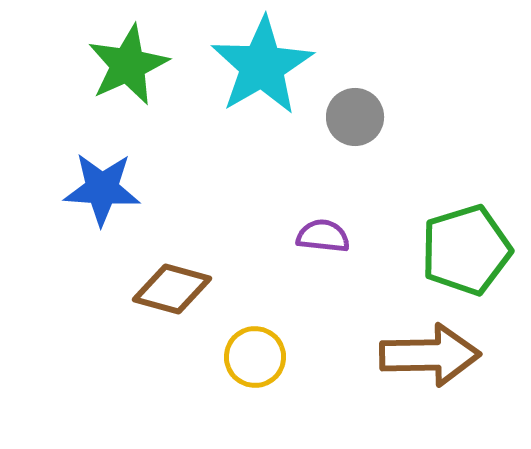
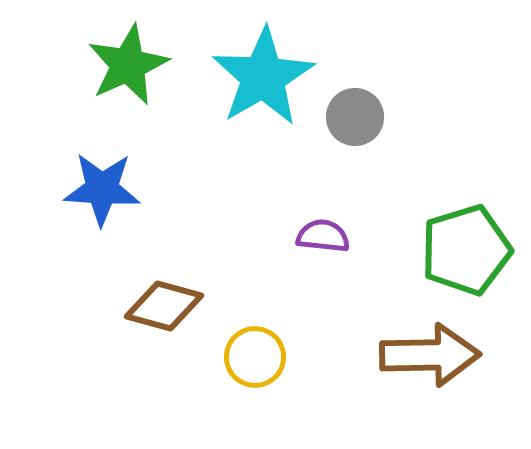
cyan star: moved 1 px right, 11 px down
brown diamond: moved 8 px left, 17 px down
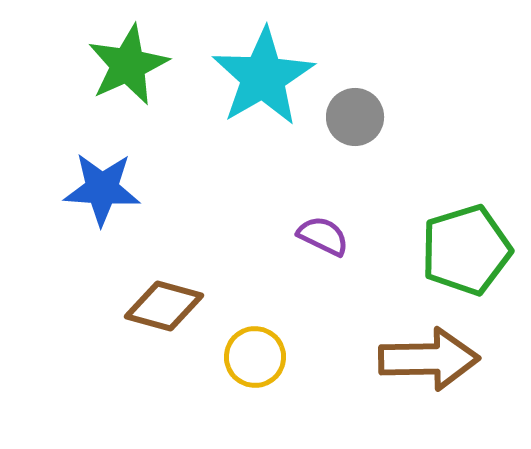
purple semicircle: rotated 20 degrees clockwise
brown arrow: moved 1 px left, 4 px down
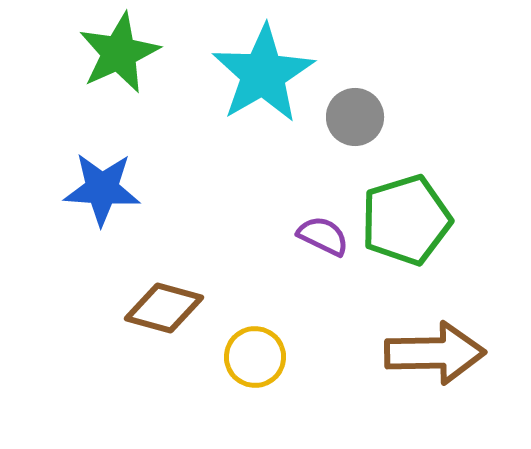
green star: moved 9 px left, 12 px up
cyan star: moved 3 px up
green pentagon: moved 60 px left, 30 px up
brown diamond: moved 2 px down
brown arrow: moved 6 px right, 6 px up
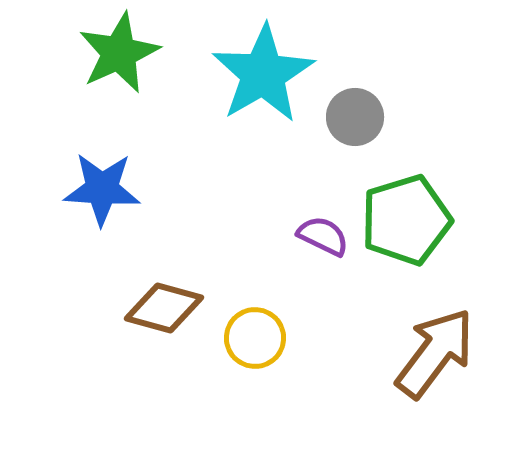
brown arrow: rotated 52 degrees counterclockwise
yellow circle: moved 19 px up
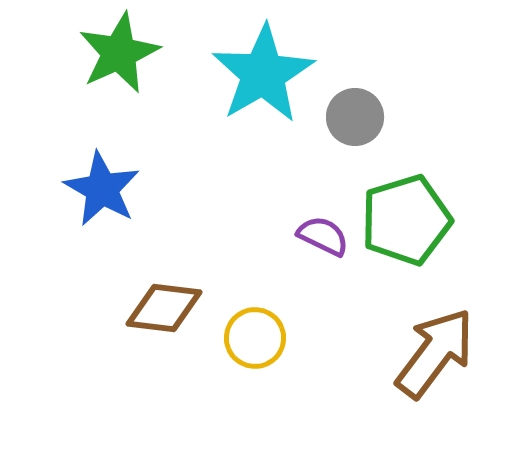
blue star: rotated 26 degrees clockwise
brown diamond: rotated 8 degrees counterclockwise
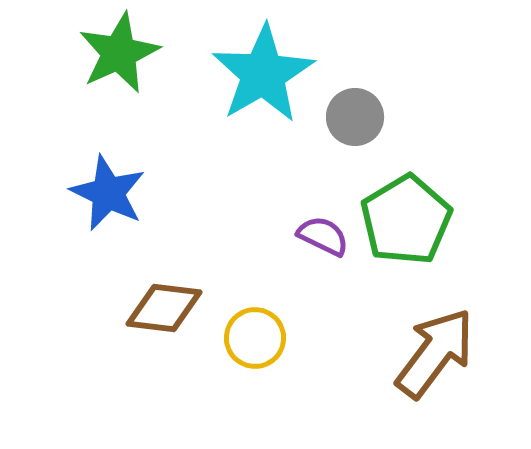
blue star: moved 6 px right, 4 px down; rotated 4 degrees counterclockwise
green pentagon: rotated 14 degrees counterclockwise
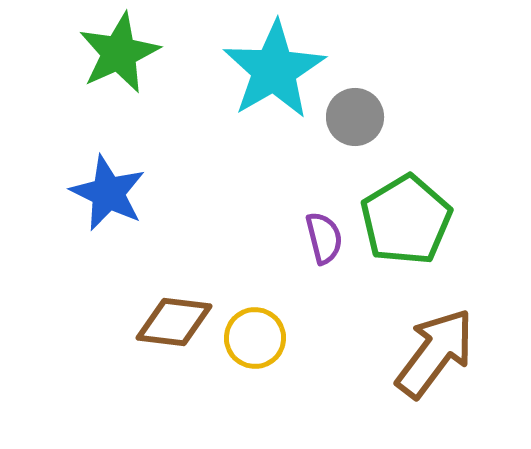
cyan star: moved 11 px right, 4 px up
purple semicircle: moved 1 px right, 2 px down; rotated 50 degrees clockwise
brown diamond: moved 10 px right, 14 px down
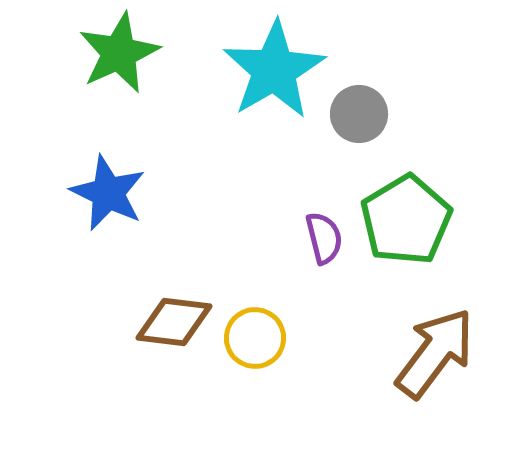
gray circle: moved 4 px right, 3 px up
